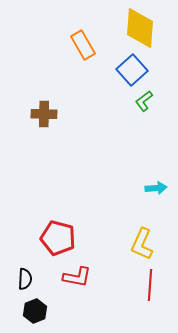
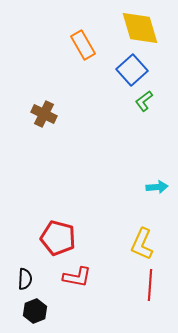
yellow diamond: rotated 21 degrees counterclockwise
brown cross: rotated 25 degrees clockwise
cyan arrow: moved 1 px right, 1 px up
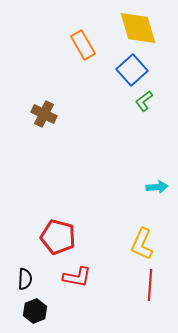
yellow diamond: moved 2 px left
red pentagon: moved 1 px up
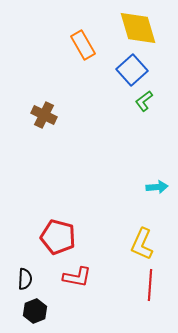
brown cross: moved 1 px down
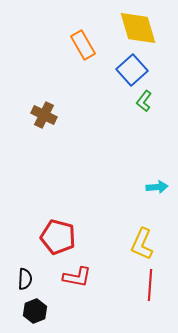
green L-shape: rotated 15 degrees counterclockwise
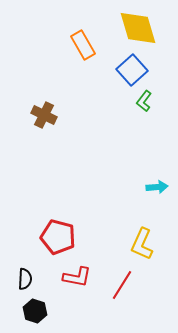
red line: moved 28 px left; rotated 28 degrees clockwise
black hexagon: rotated 20 degrees counterclockwise
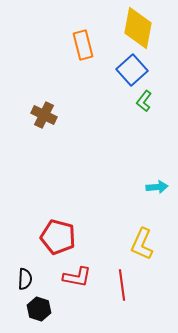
yellow diamond: rotated 27 degrees clockwise
orange rectangle: rotated 16 degrees clockwise
red line: rotated 40 degrees counterclockwise
black hexagon: moved 4 px right, 2 px up
